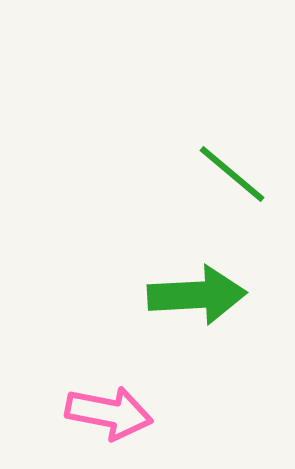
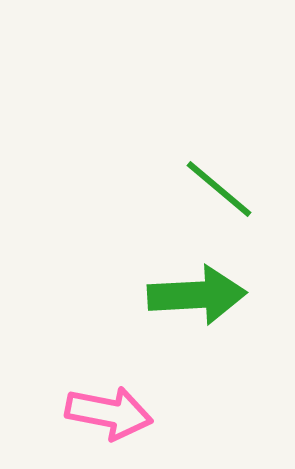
green line: moved 13 px left, 15 px down
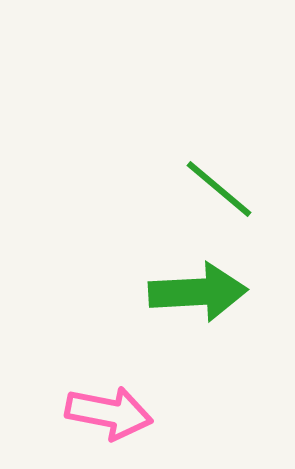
green arrow: moved 1 px right, 3 px up
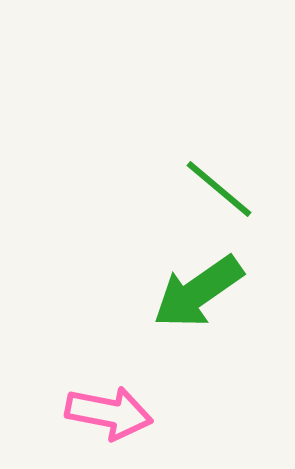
green arrow: rotated 148 degrees clockwise
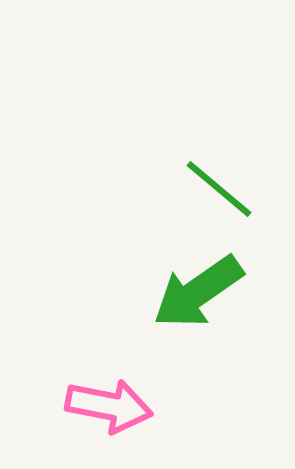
pink arrow: moved 7 px up
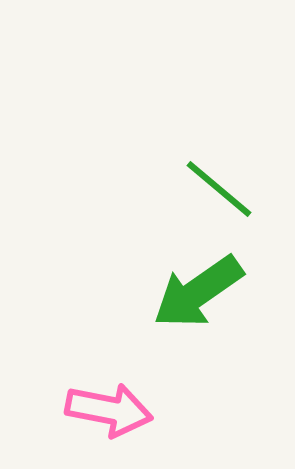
pink arrow: moved 4 px down
